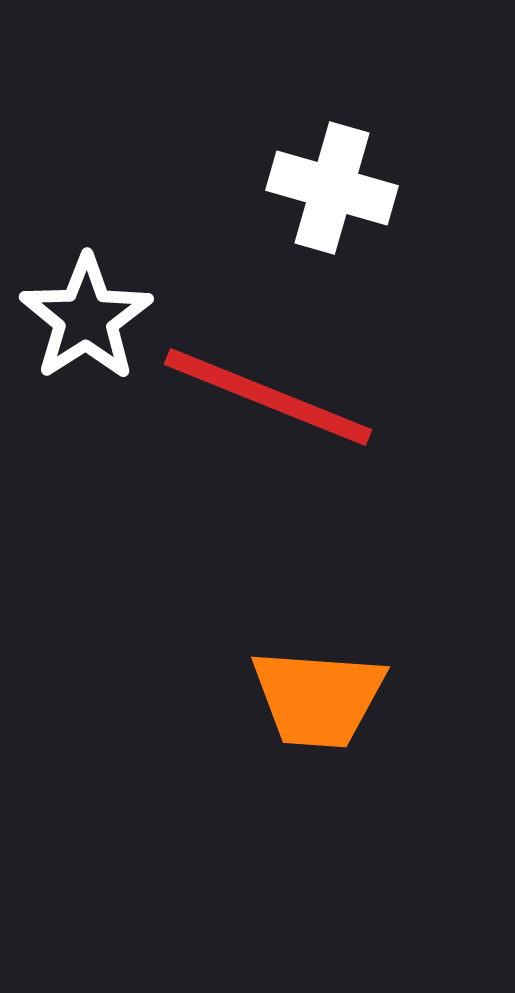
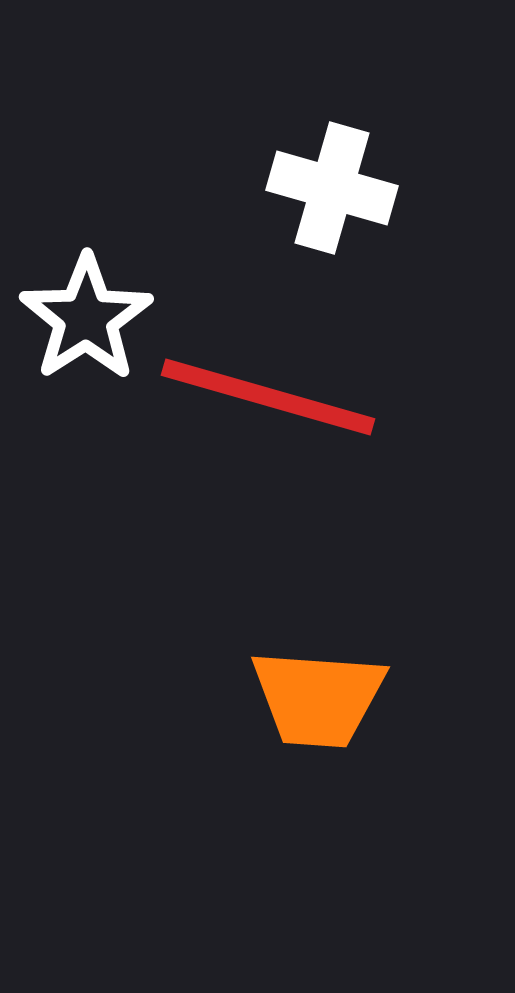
red line: rotated 6 degrees counterclockwise
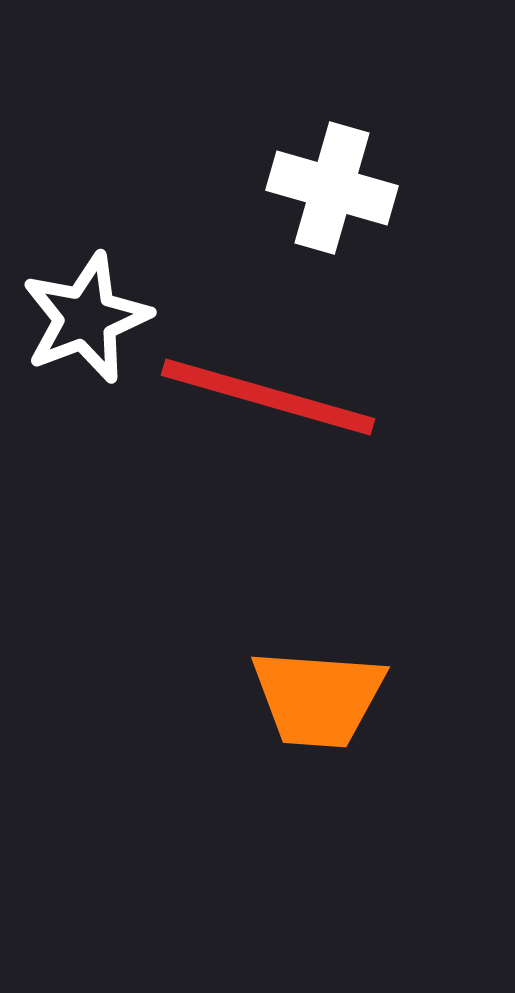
white star: rotated 12 degrees clockwise
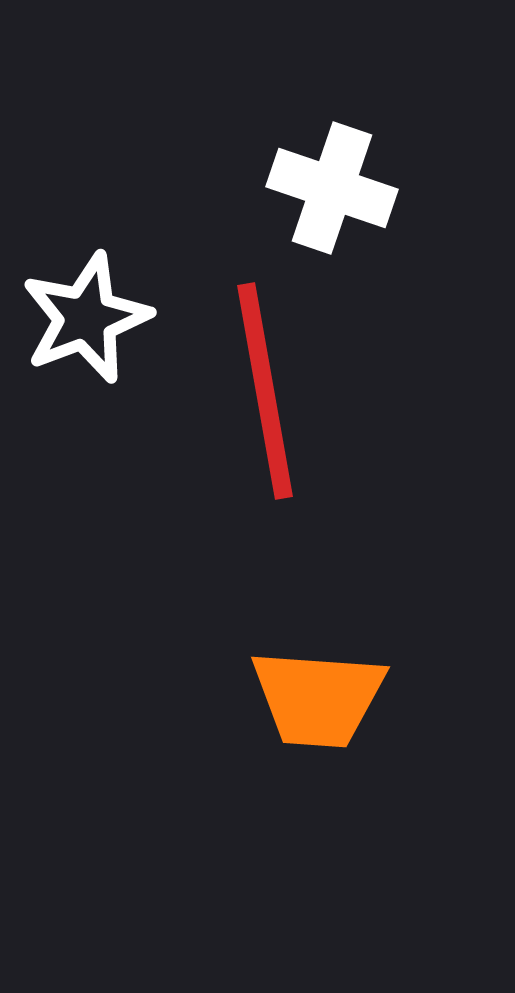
white cross: rotated 3 degrees clockwise
red line: moved 3 px left, 6 px up; rotated 64 degrees clockwise
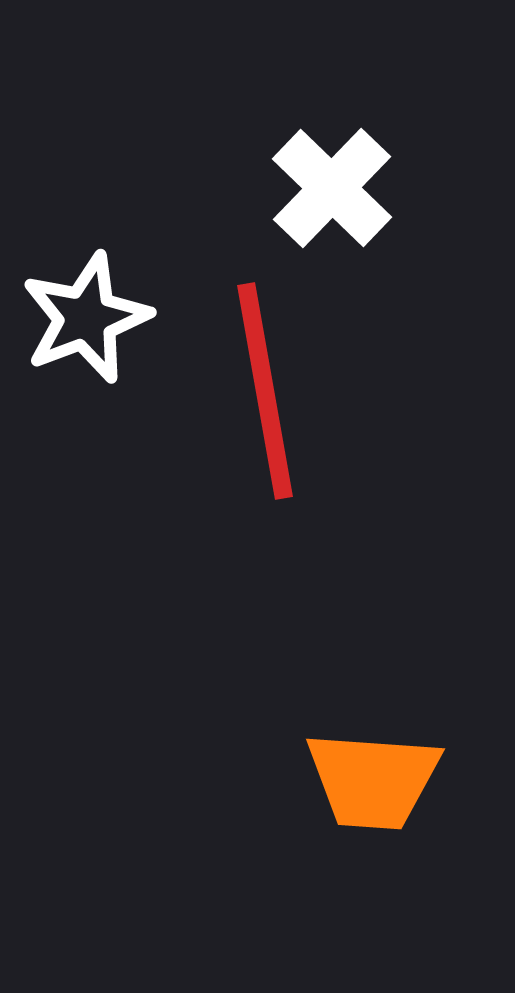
white cross: rotated 25 degrees clockwise
orange trapezoid: moved 55 px right, 82 px down
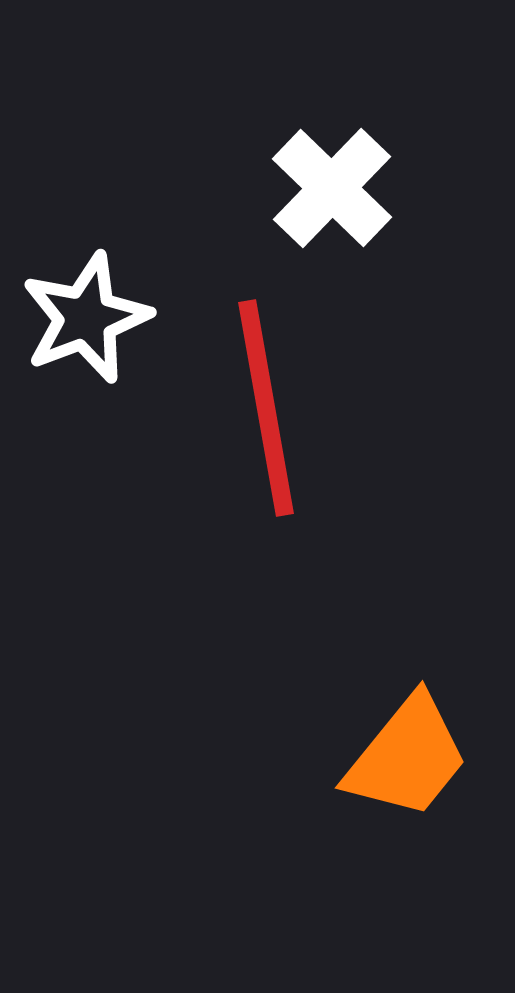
red line: moved 1 px right, 17 px down
orange trapezoid: moved 34 px right, 23 px up; rotated 55 degrees counterclockwise
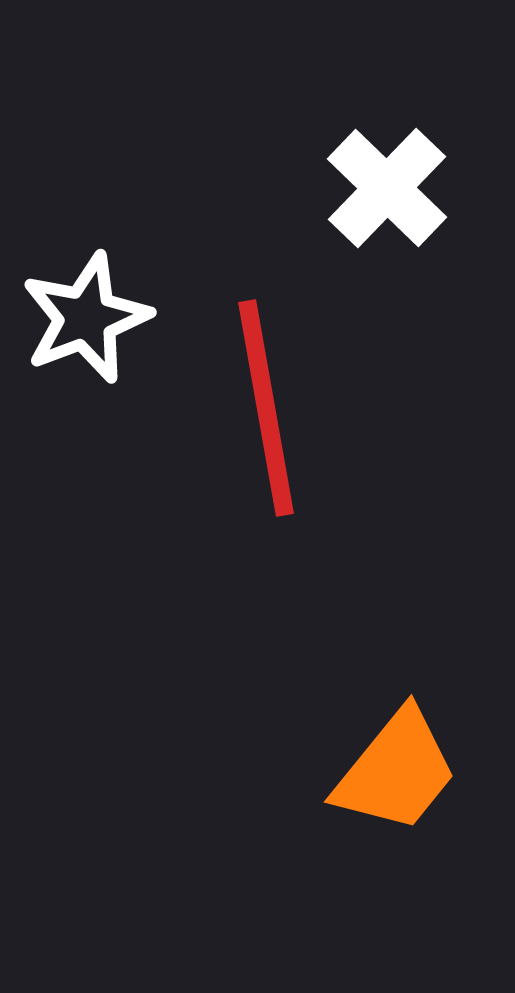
white cross: moved 55 px right
orange trapezoid: moved 11 px left, 14 px down
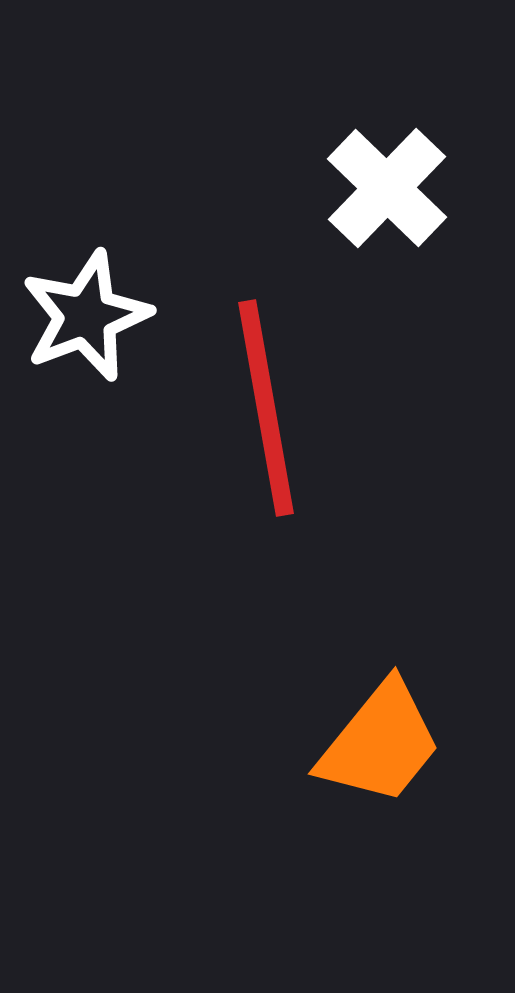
white star: moved 2 px up
orange trapezoid: moved 16 px left, 28 px up
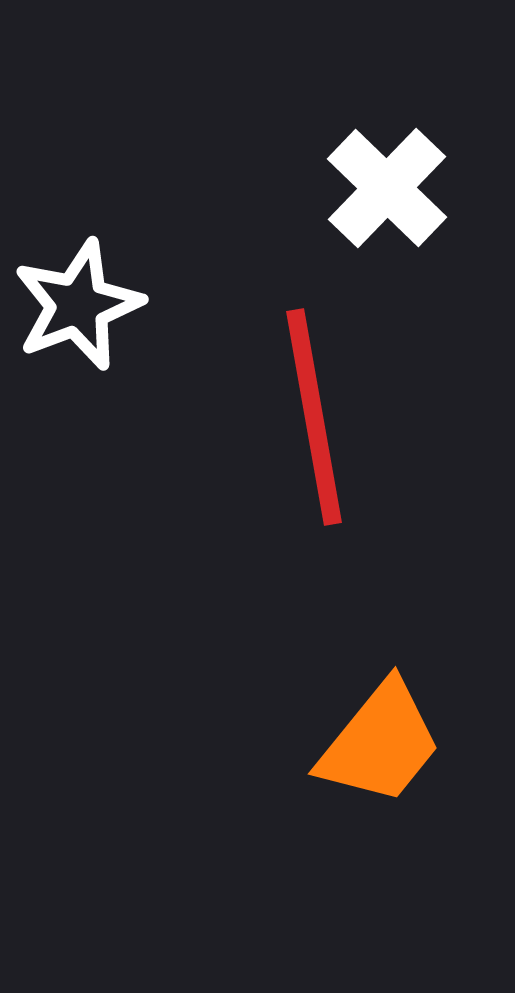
white star: moved 8 px left, 11 px up
red line: moved 48 px right, 9 px down
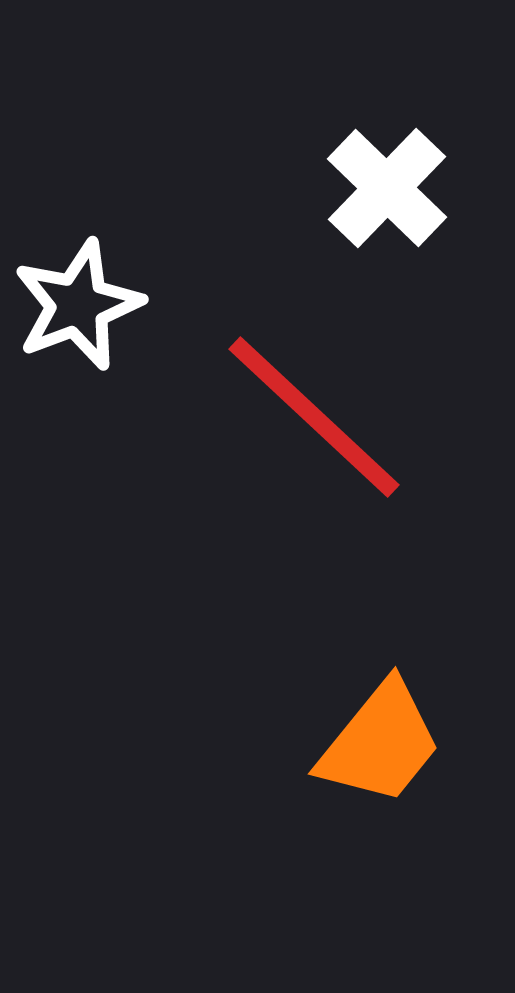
red line: rotated 37 degrees counterclockwise
